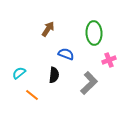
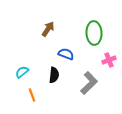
cyan semicircle: moved 3 px right, 1 px up
orange line: rotated 32 degrees clockwise
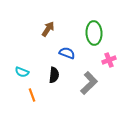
blue semicircle: moved 1 px right, 1 px up
cyan semicircle: rotated 120 degrees counterclockwise
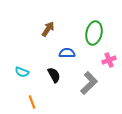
green ellipse: rotated 15 degrees clockwise
blue semicircle: rotated 21 degrees counterclockwise
black semicircle: rotated 35 degrees counterclockwise
orange line: moved 7 px down
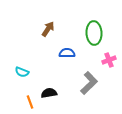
green ellipse: rotated 15 degrees counterclockwise
black semicircle: moved 5 px left, 18 px down; rotated 70 degrees counterclockwise
orange line: moved 2 px left
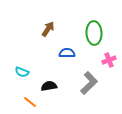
black semicircle: moved 7 px up
orange line: rotated 32 degrees counterclockwise
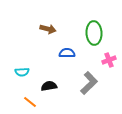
brown arrow: rotated 70 degrees clockwise
cyan semicircle: rotated 24 degrees counterclockwise
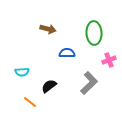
black semicircle: rotated 28 degrees counterclockwise
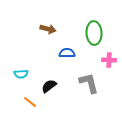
pink cross: rotated 24 degrees clockwise
cyan semicircle: moved 1 px left, 2 px down
gray L-shape: rotated 60 degrees counterclockwise
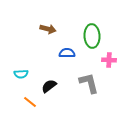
green ellipse: moved 2 px left, 3 px down
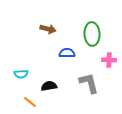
green ellipse: moved 2 px up
black semicircle: rotated 28 degrees clockwise
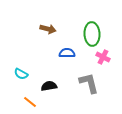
pink cross: moved 6 px left, 3 px up; rotated 24 degrees clockwise
cyan semicircle: rotated 32 degrees clockwise
